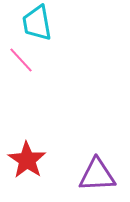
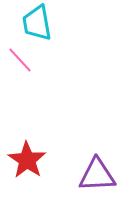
pink line: moved 1 px left
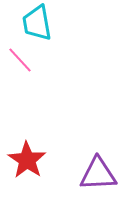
purple triangle: moved 1 px right, 1 px up
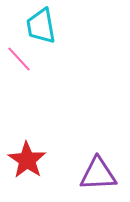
cyan trapezoid: moved 4 px right, 3 px down
pink line: moved 1 px left, 1 px up
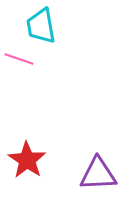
pink line: rotated 28 degrees counterclockwise
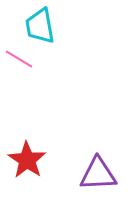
cyan trapezoid: moved 1 px left
pink line: rotated 12 degrees clockwise
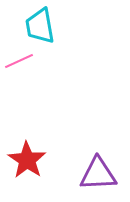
pink line: moved 2 px down; rotated 56 degrees counterclockwise
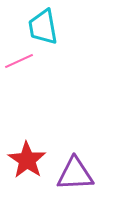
cyan trapezoid: moved 3 px right, 1 px down
purple triangle: moved 23 px left
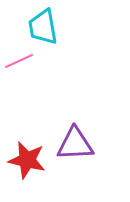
red star: rotated 21 degrees counterclockwise
purple triangle: moved 30 px up
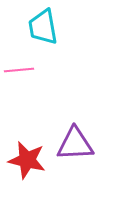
pink line: moved 9 px down; rotated 20 degrees clockwise
